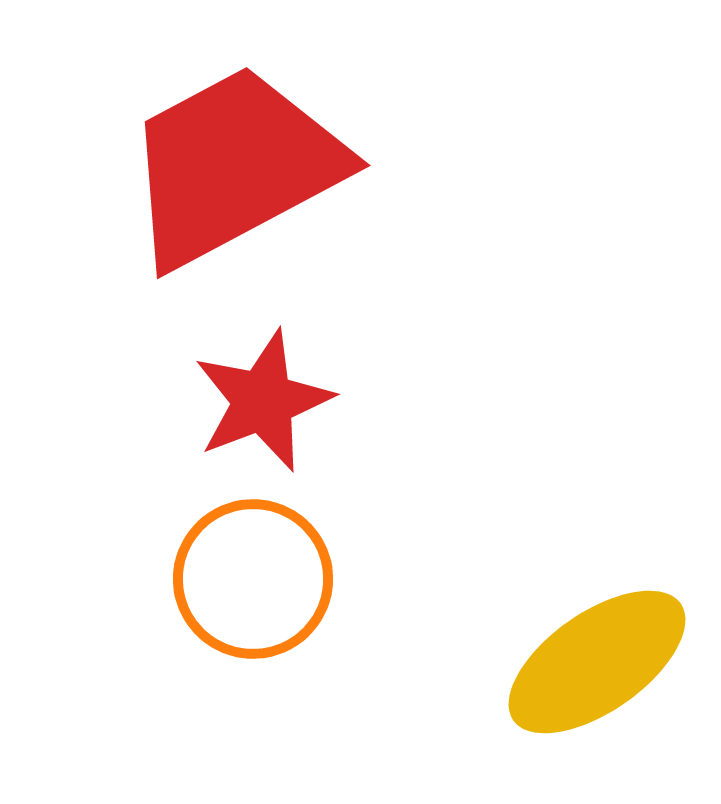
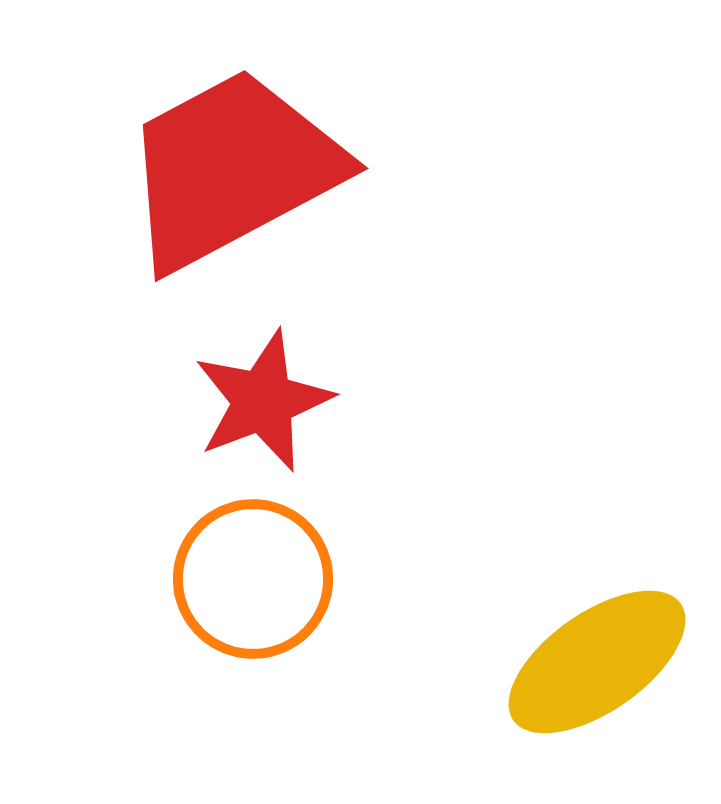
red trapezoid: moved 2 px left, 3 px down
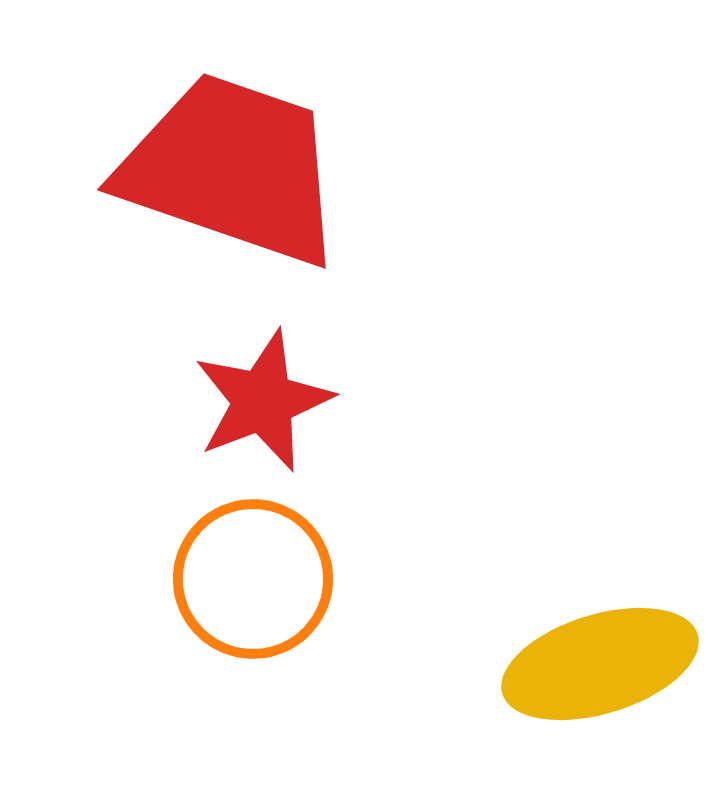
red trapezoid: rotated 47 degrees clockwise
yellow ellipse: moved 3 px right, 2 px down; rotated 18 degrees clockwise
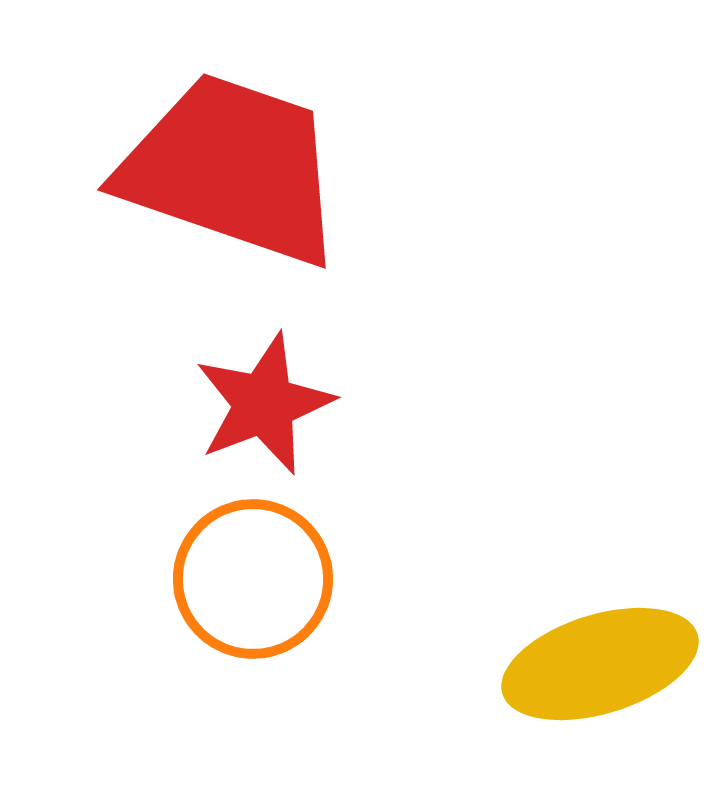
red star: moved 1 px right, 3 px down
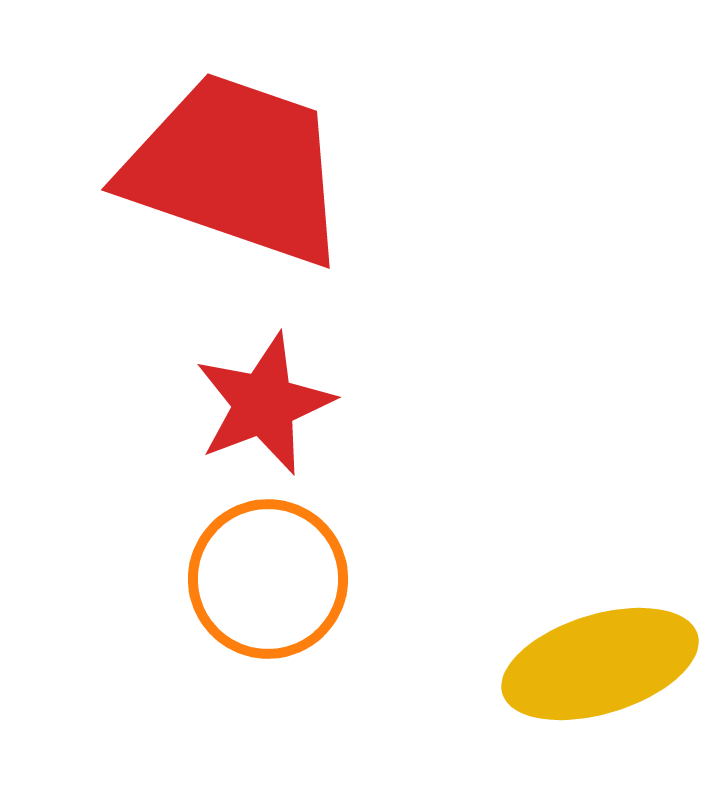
red trapezoid: moved 4 px right
orange circle: moved 15 px right
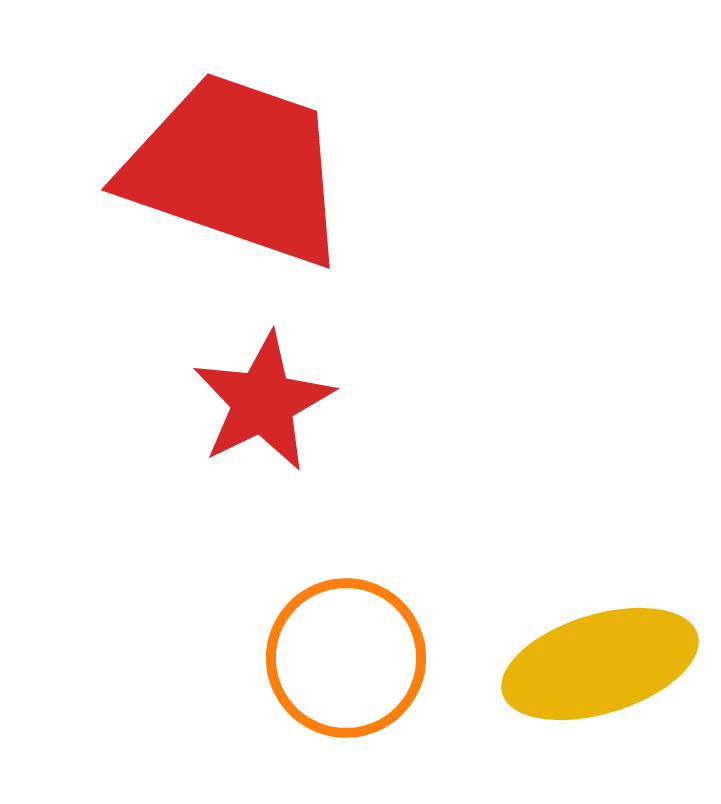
red star: moved 1 px left, 2 px up; rotated 5 degrees counterclockwise
orange circle: moved 78 px right, 79 px down
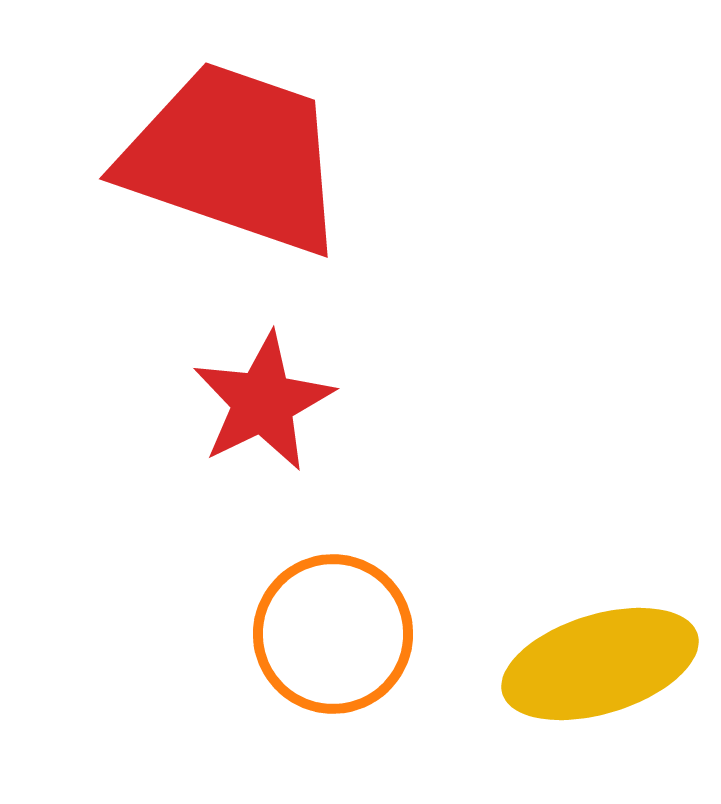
red trapezoid: moved 2 px left, 11 px up
orange circle: moved 13 px left, 24 px up
